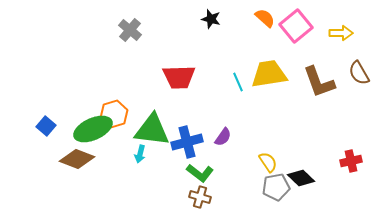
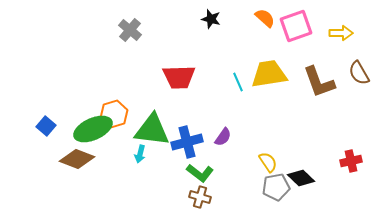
pink square: rotated 20 degrees clockwise
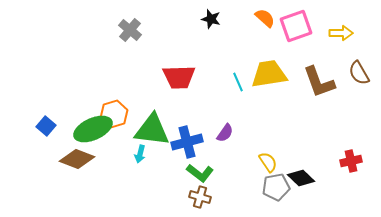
purple semicircle: moved 2 px right, 4 px up
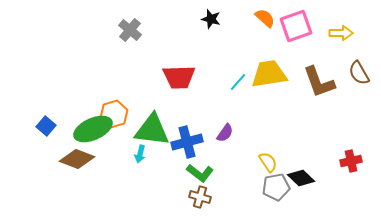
cyan line: rotated 66 degrees clockwise
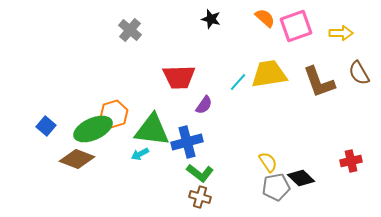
purple semicircle: moved 21 px left, 28 px up
cyan arrow: rotated 48 degrees clockwise
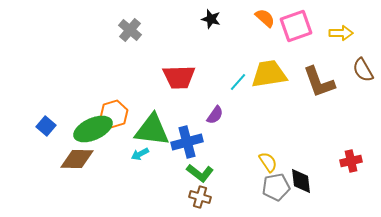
brown semicircle: moved 4 px right, 3 px up
purple semicircle: moved 11 px right, 10 px down
brown diamond: rotated 20 degrees counterclockwise
black diamond: moved 3 px down; rotated 40 degrees clockwise
